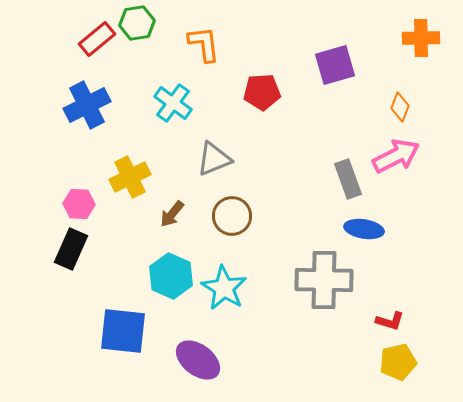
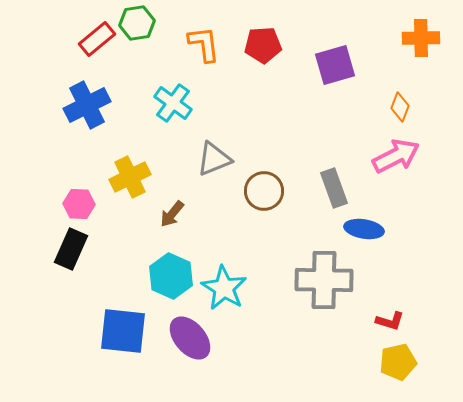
red pentagon: moved 1 px right, 47 px up
gray rectangle: moved 14 px left, 9 px down
brown circle: moved 32 px right, 25 px up
purple ellipse: moved 8 px left, 22 px up; rotated 12 degrees clockwise
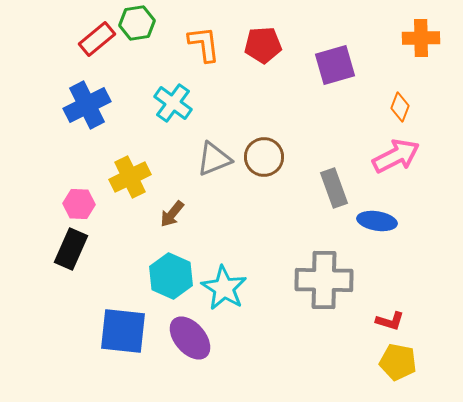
brown circle: moved 34 px up
blue ellipse: moved 13 px right, 8 px up
yellow pentagon: rotated 24 degrees clockwise
